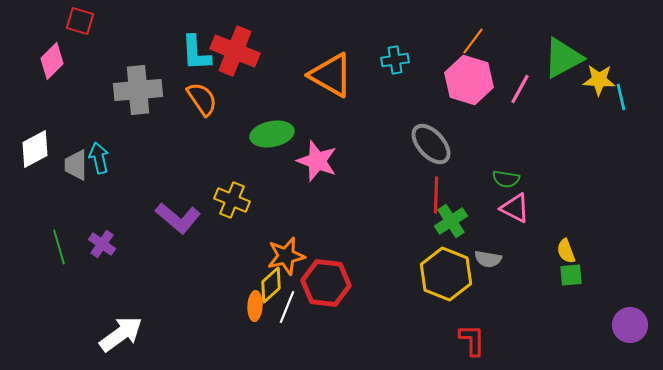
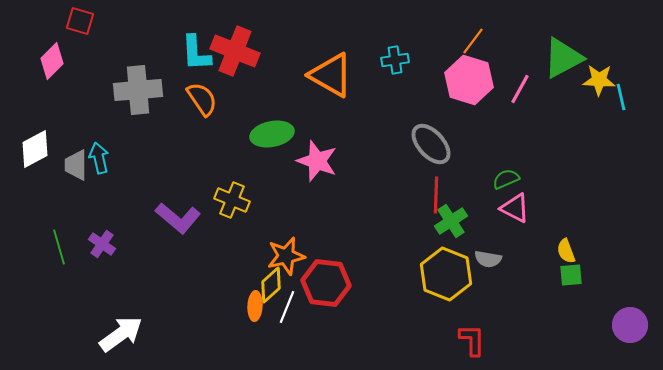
green semicircle: rotated 148 degrees clockwise
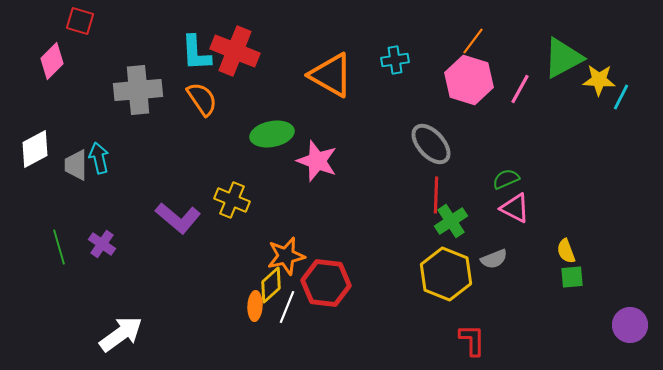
cyan line: rotated 40 degrees clockwise
gray semicircle: moved 6 px right; rotated 32 degrees counterclockwise
green square: moved 1 px right, 2 px down
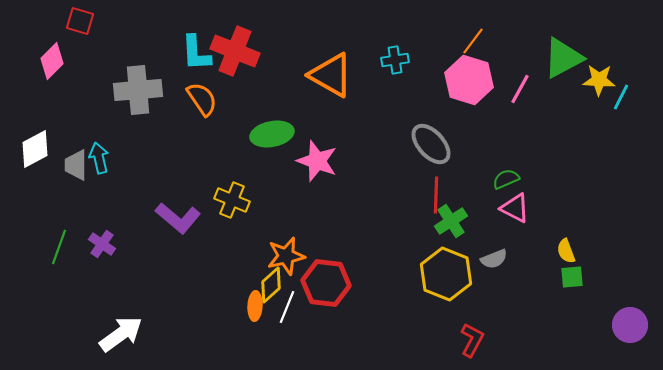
green line: rotated 36 degrees clockwise
red L-shape: rotated 28 degrees clockwise
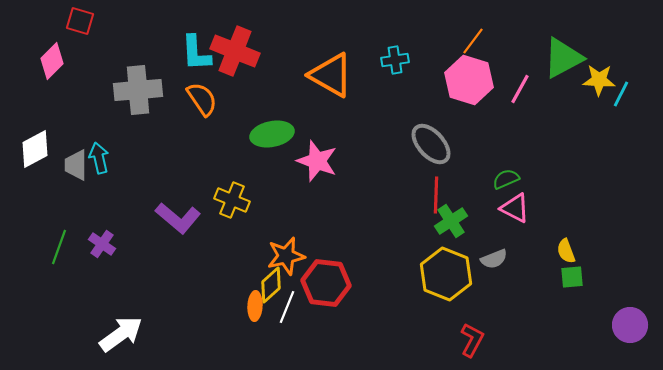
cyan line: moved 3 px up
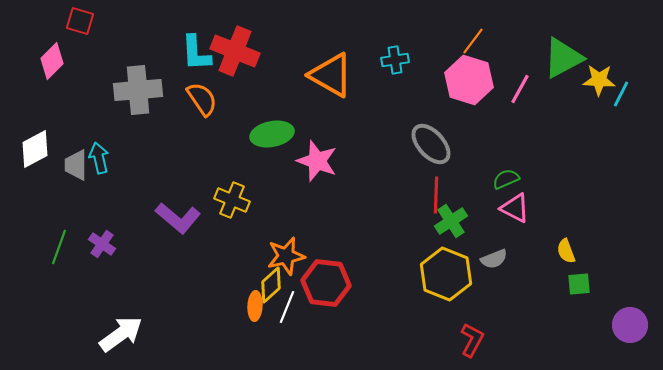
green square: moved 7 px right, 7 px down
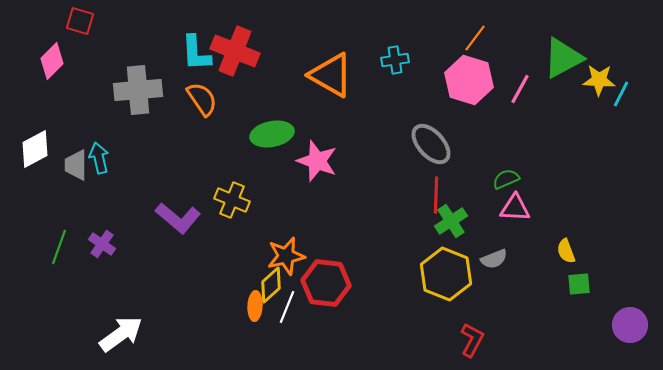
orange line: moved 2 px right, 3 px up
pink triangle: rotated 24 degrees counterclockwise
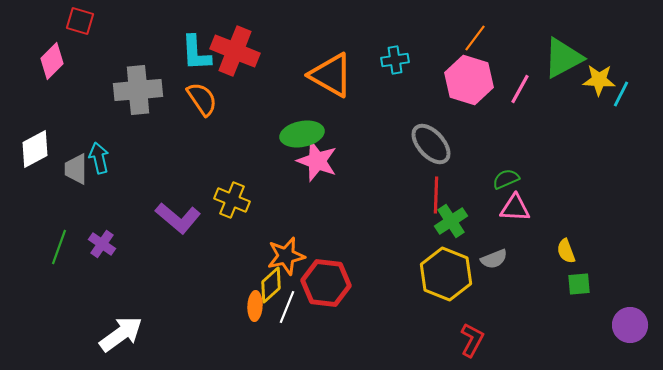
green ellipse: moved 30 px right
gray trapezoid: moved 4 px down
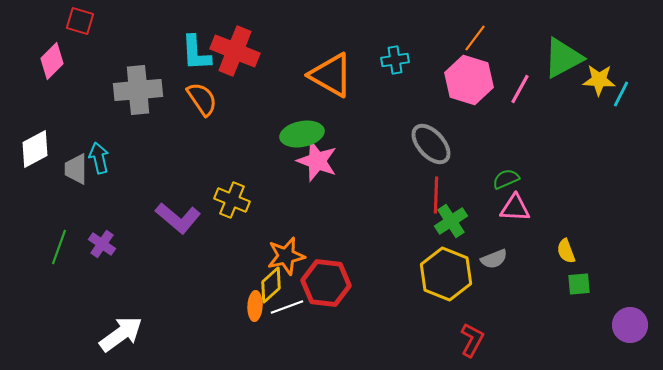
white line: rotated 48 degrees clockwise
